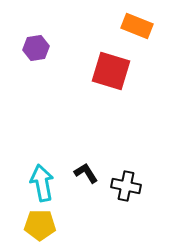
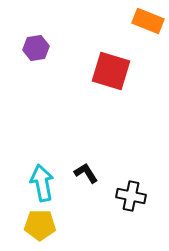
orange rectangle: moved 11 px right, 5 px up
black cross: moved 5 px right, 10 px down
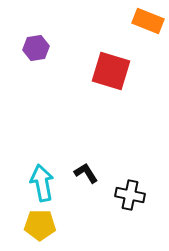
black cross: moved 1 px left, 1 px up
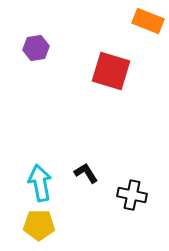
cyan arrow: moved 2 px left
black cross: moved 2 px right
yellow pentagon: moved 1 px left
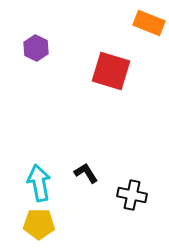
orange rectangle: moved 1 px right, 2 px down
purple hexagon: rotated 25 degrees counterclockwise
cyan arrow: moved 1 px left
yellow pentagon: moved 1 px up
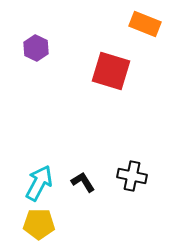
orange rectangle: moved 4 px left, 1 px down
black L-shape: moved 3 px left, 9 px down
cyan arrow: rotated 39 degrees clockwise
black cross: moved 19 px up
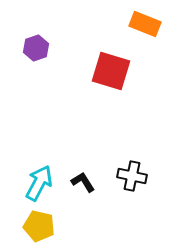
purple hexagon: rotated 15 degrees clockwise
yellow pentagon: moved 2 px down; rotated 12 degrees clockwise
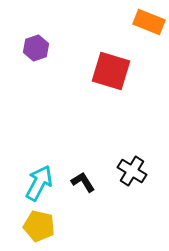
orange rectangle: moved 4 px right, 2 px up
black cross: moved 5 px up; rotated 20 degrees clockwise
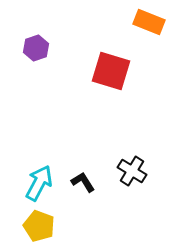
yellow pentagon: rotated 8 degrees clockwise
